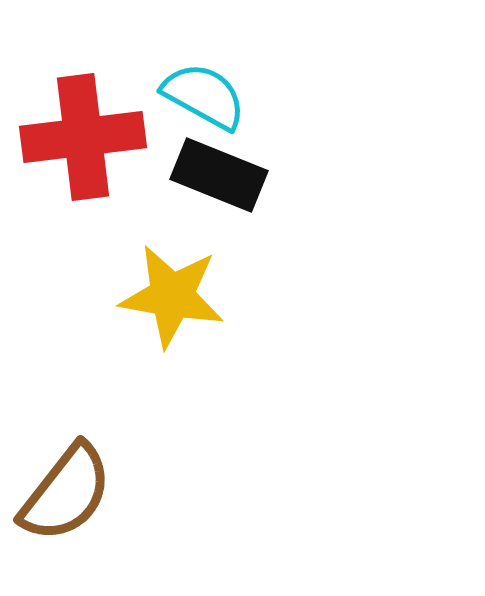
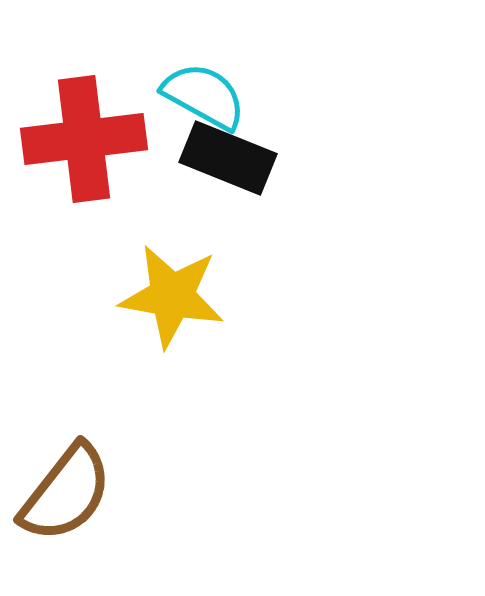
red cross: moved 1 px right, 2 px down
black rectangle: moved 9 px right, 17 px up
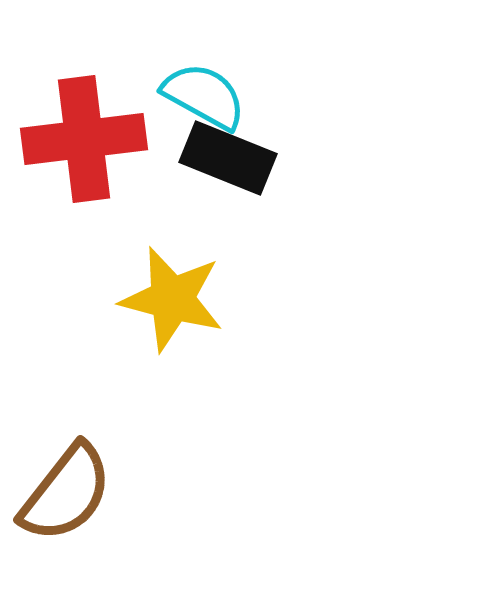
yellow star: moved 3 px down; rotated 5 degrees clockwise
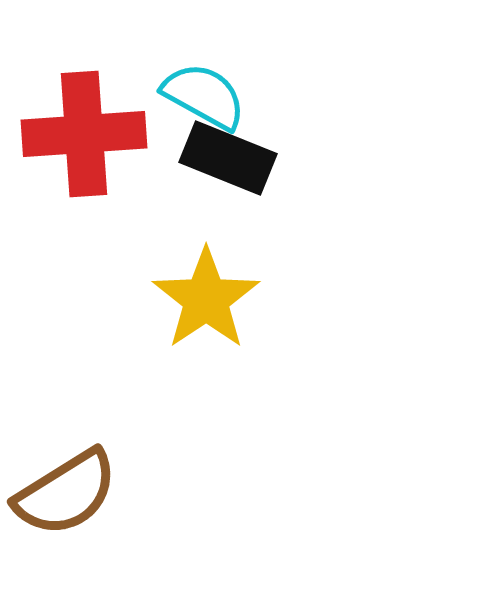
red cross: moved 5 px up; rotated 3 degrees clockwise
yellow star: moved 34 px right; rotated 23 degrees clockwise
brown semicircle: rotated 20 degrees clockwise
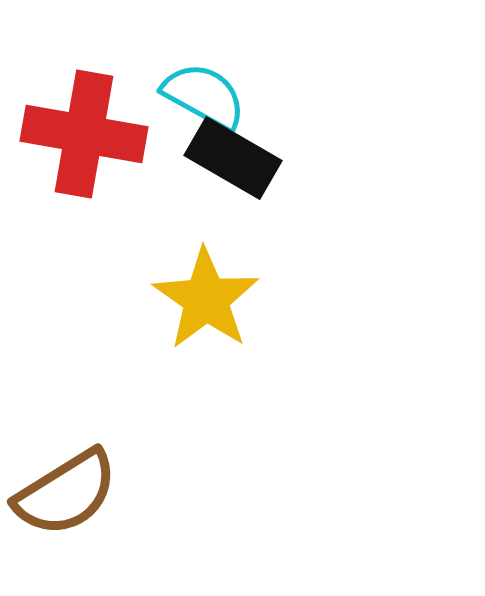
red cross: rotated 14 degrees clockwise
black rectangle: moved 5 px right; rotated 8 degrees clockwise
yellow star: rotated 3 degrees counterclockwise
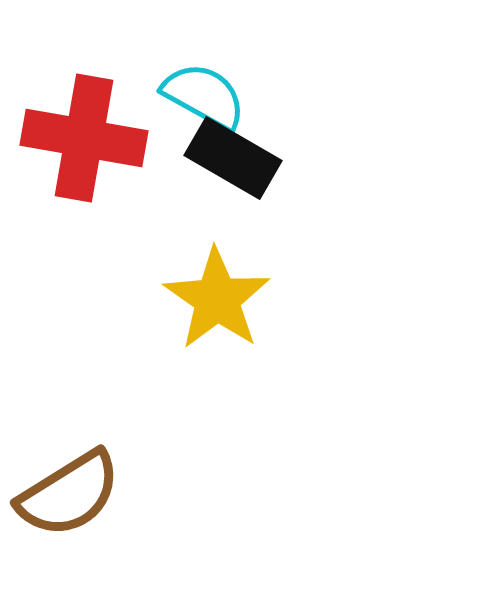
red cross: moved 4 px down
yellow star: moved 11 px right
brown semicircle: moved 3 px right, 1 px down
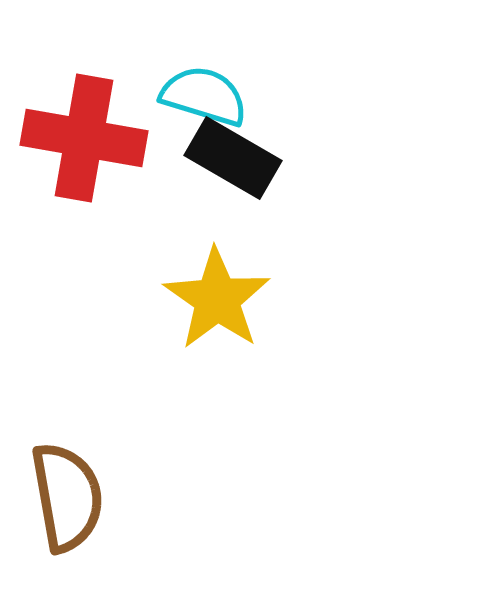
cyan semicircle: rotated 12 degrees counterclockwise
brown semicircle: moved 2 px left, 3 px down; rotated 68 degrees counterclockwise
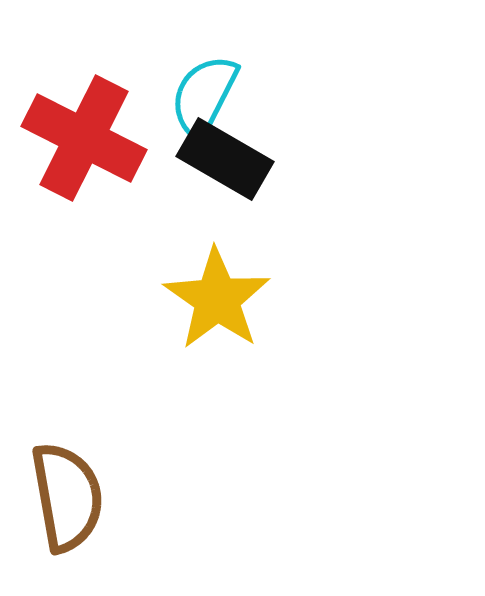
cyan semicircle: rotated 80 degrees counterclockwise
red cross: rotated 17 degrees clockwise
black rectangle: moved 8 px left, 1 px down
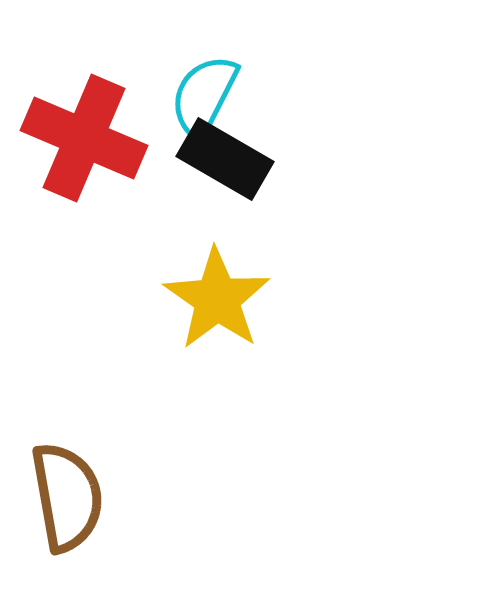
red cross: rotated 4 degrees counterclockwise
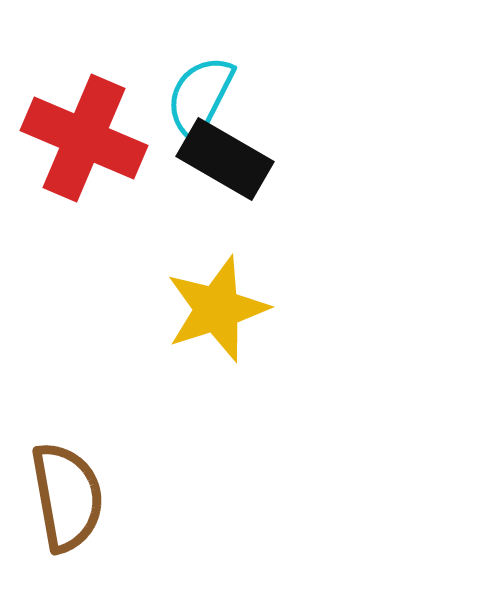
cyan semicircle: moved 4 px left, 1 px down
yellow star: moved 10 px down; rotated 19 degrees clockwise
